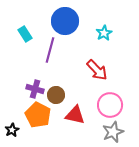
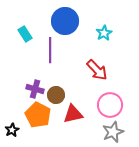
purple line: rotated 15 degrees counterclockwise
red triangle: moved 2 px left, 1 px up; rotated 25 degrees counterclockwise
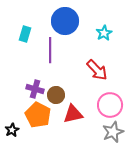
cyan rectangle: rotated 49 degrees clockwise
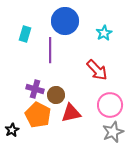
red triangle: moved 2 px left, 1 px up
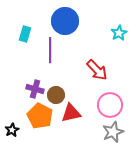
cyan star: moved 15 px right
orange pentagon: moved 2 px right, 1 px down
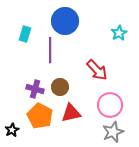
brown circle: moved 4 px right, 8 px up
